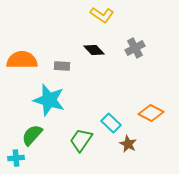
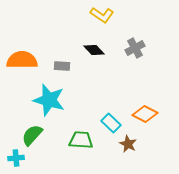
orange diamond: moved 6 px left, 1 px down
green trapezoid: rotated 60 degrees clockwise
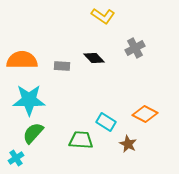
yellow L-shape: moved 1 px right, 1 px down
black diamond: moved 8 px down
cyan star: moved 20 px left; rotated 16 degrees counterclockwise
cyan rectangle: moved 5 px left, 1 px up; rotated 12 degrees counterclockwise
green semicircle: moved 1 px right, 2 px up
cyan cross: rotated 28 degrees counterclockwise
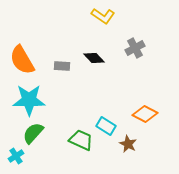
orange semicircle: rotated 120 degrees counterclockwise
cyan rectangle: moved 4 px down
green trapezoid: rotated 20 degrees clockwise
cyan cross: moved 2 px up
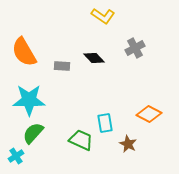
orange semicircle: moved 2 px right, 8 px up
orange diamond: moved 4 px right
cyan rectangle: moved 1 px left, 3 px up; rotated 48 degrees clockwise
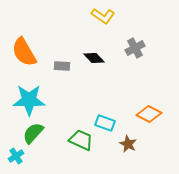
cyan rectangle: rotated 60 degrees counterclockwise
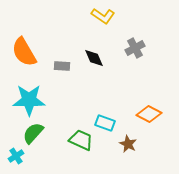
black diamond: rotated 20 degrees clockwise
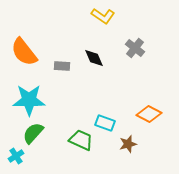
gray cross: rotated 24 degrees counterclockwise
orange semicircle: rotated 8 degrees counterclockwise
brown star: rotated 30 degrees clockwise
